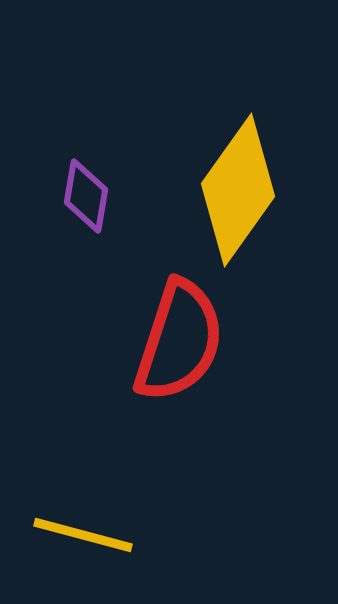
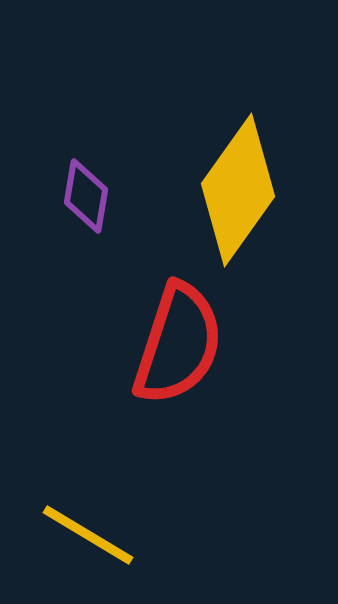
red semicircle: moved 1 px left, 3 px down
yellow line: moved 5 px right; rotated 16 degrees clockwise
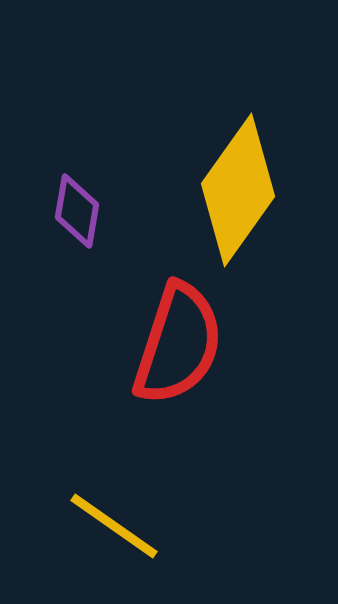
purple diamond: moved 9 px left, 15 px down
yellow line: moved 26 px right, 9 px up; rotated 4 degrees clockwise
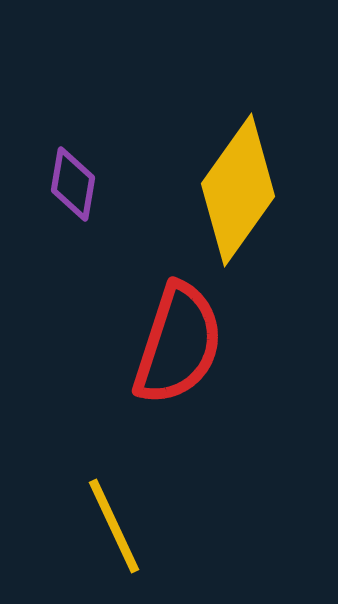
purple diamond: moved 4 px left, 27 px up
yellow line: rotated 30 degrees clockwise
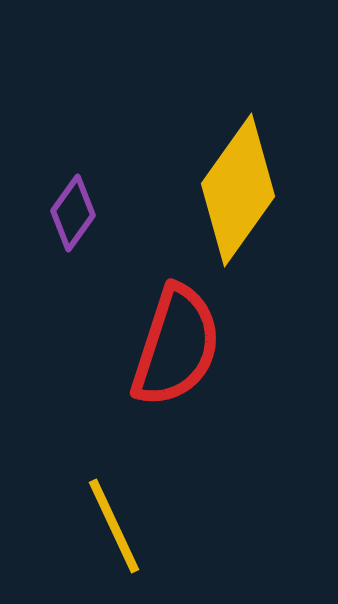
purple diamond: moved 29 px down; rotated 26 degrees clockwise
red semicircle: moved 2 px left, 2 px down
